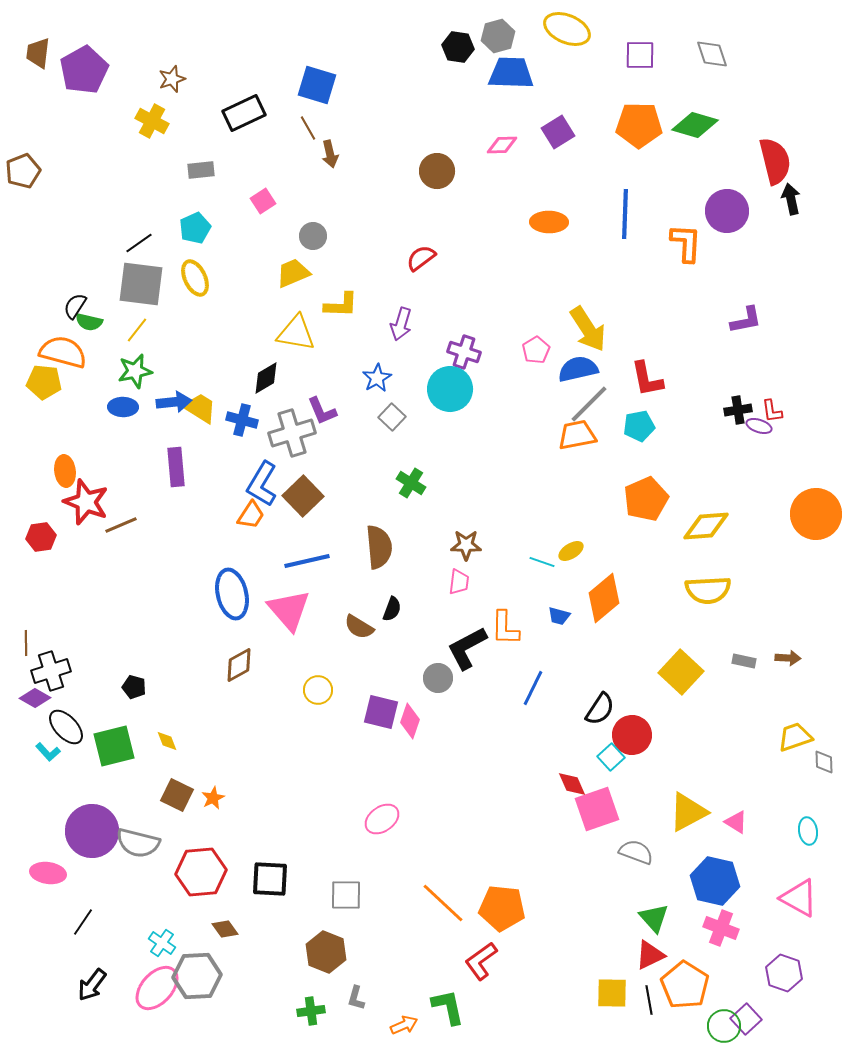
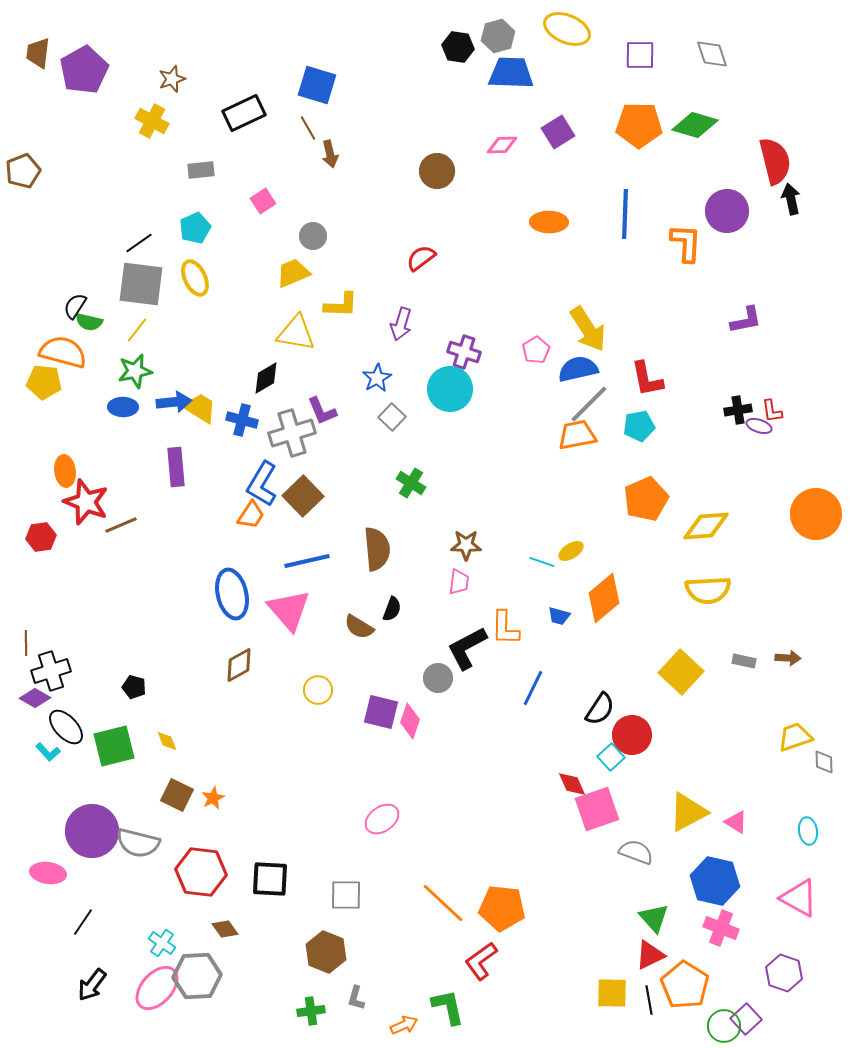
brown semicircle at (379, 547): moved 2 px left, 2 px down
red hexagon at (201, 872): rotated 12 degrees clockwise
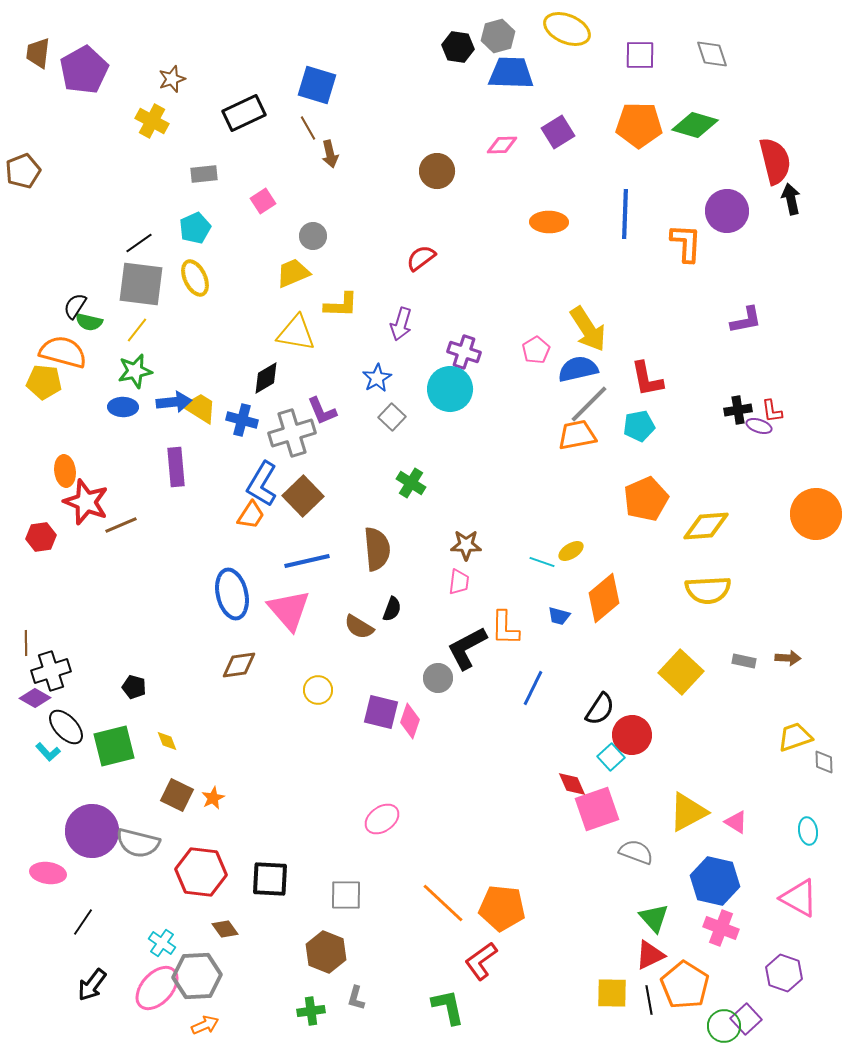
gray rectangle at (201, 170): moved 3 px right, 4 px down
brown diamond at (239, 665): rotated 21 degrees clockwise
orange arrow at (404, 1025): moved 199 px left
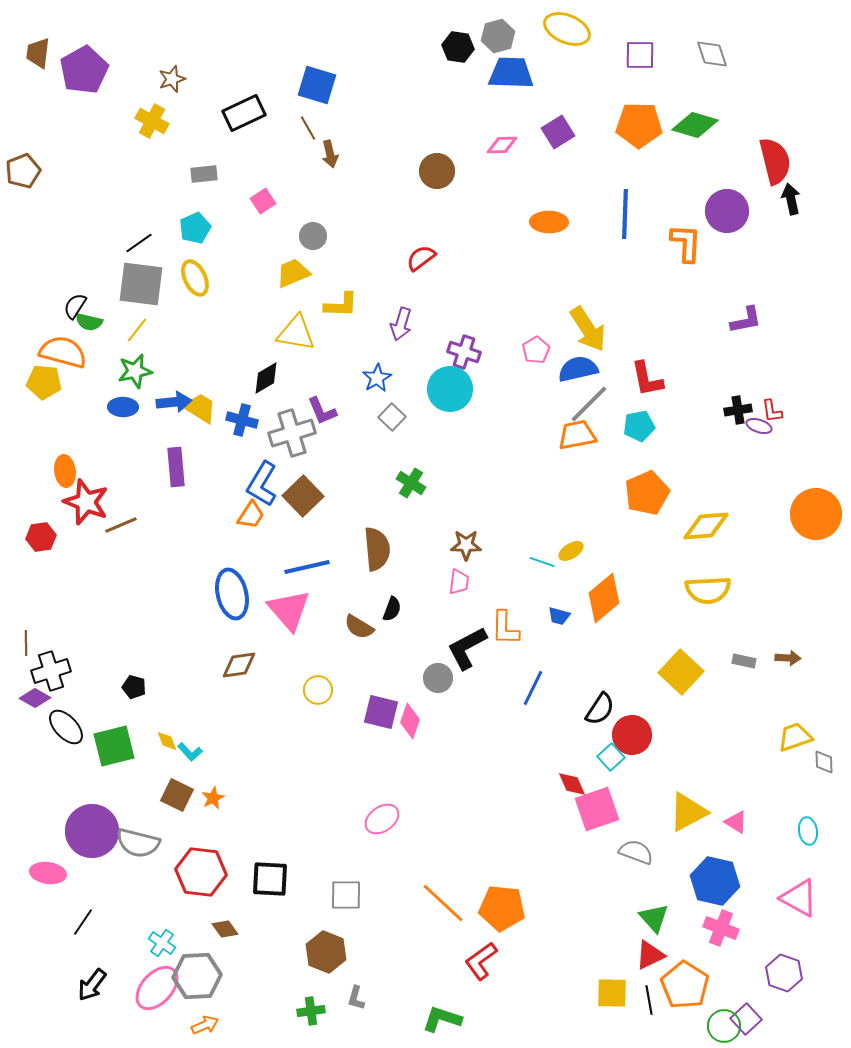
orange pentagon at (646, 499): moved 1 px right, 6 px up
blue line at (307, 561): moved 6 px down
cyan L-shape at (48, 752): moved 142 px right
green L-shape at (448, 1007): moved 6 px left, 12 px down; rotated 60 degrees counterclockwise
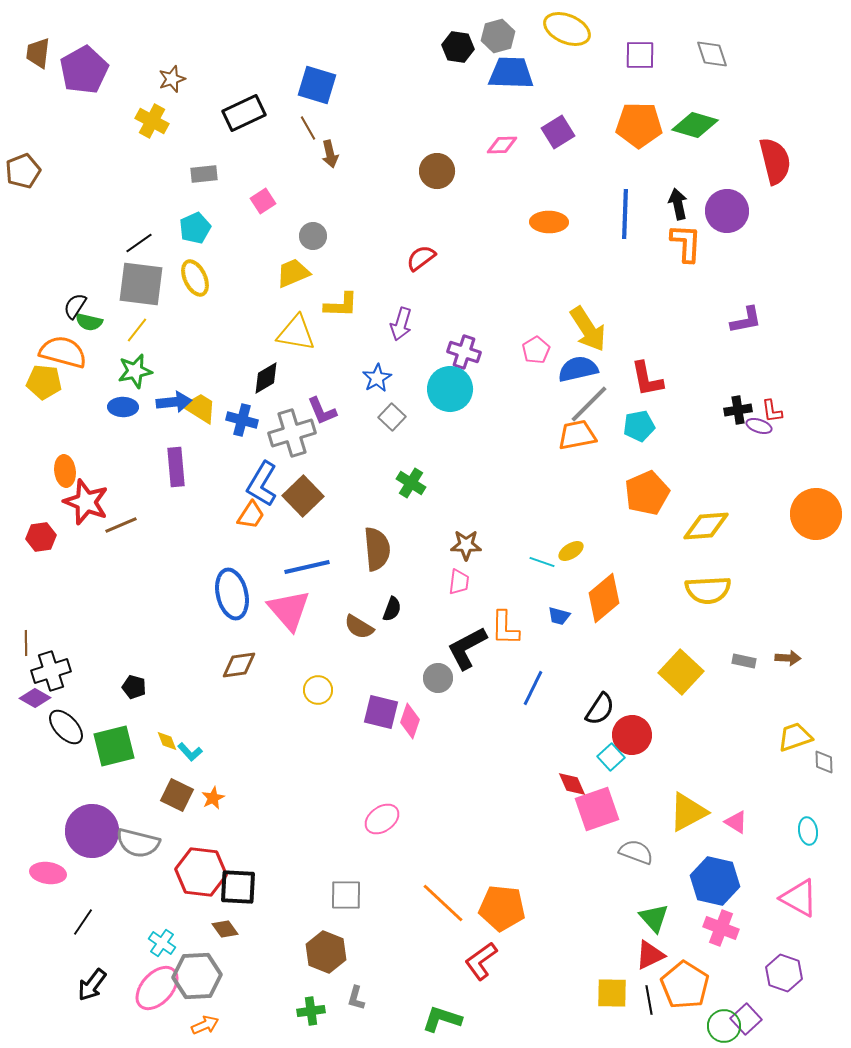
black arrow at (791, 199): moved 113 px left, 5 px down
black square at (270, 879): moved 32 px left, 8 px down
